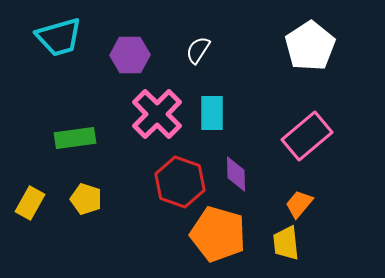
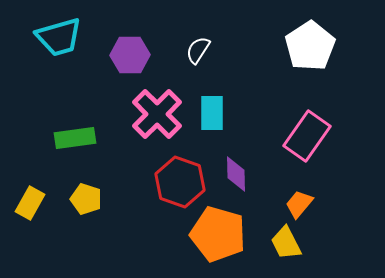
pink rectangle: rotated 15 degrees counterclockwise
yellow trapezoid: rotated 21 degrees counterclockwise
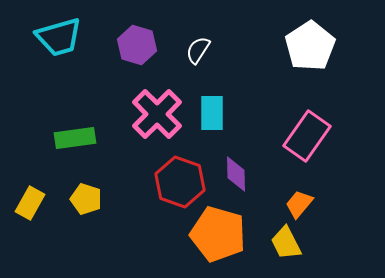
purple hexagon: moved 7 px right, 10 px up; rotated 18 degrees clockwise
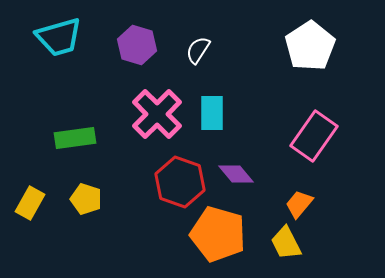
pink rectangle: moved 7 px right
purple diamond: rotated 39 degrees counterclockwise
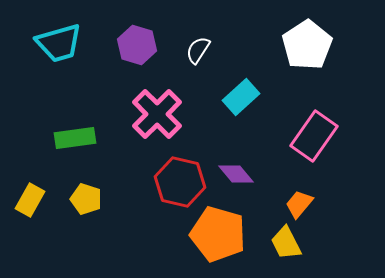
cyan trapezoid: moved 6 px down
white pentagon: moved 3 px left, 1 px up
cyan rectangle: moved 29 px right, 16 px up; rotated 48 degrees clockwise
red hexagon: rotated 6 degrees counterclockwise
yellow rectangle: moved 3 px up
